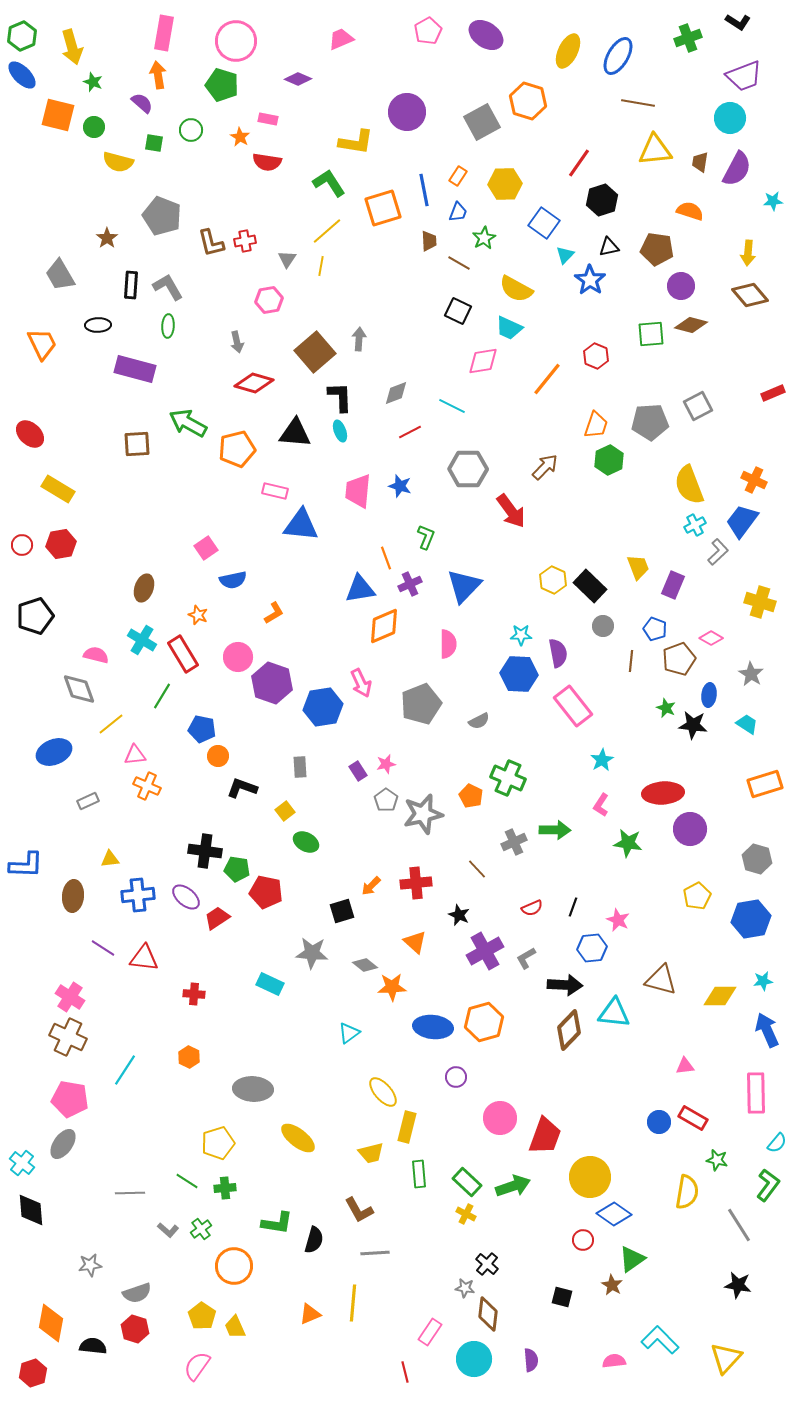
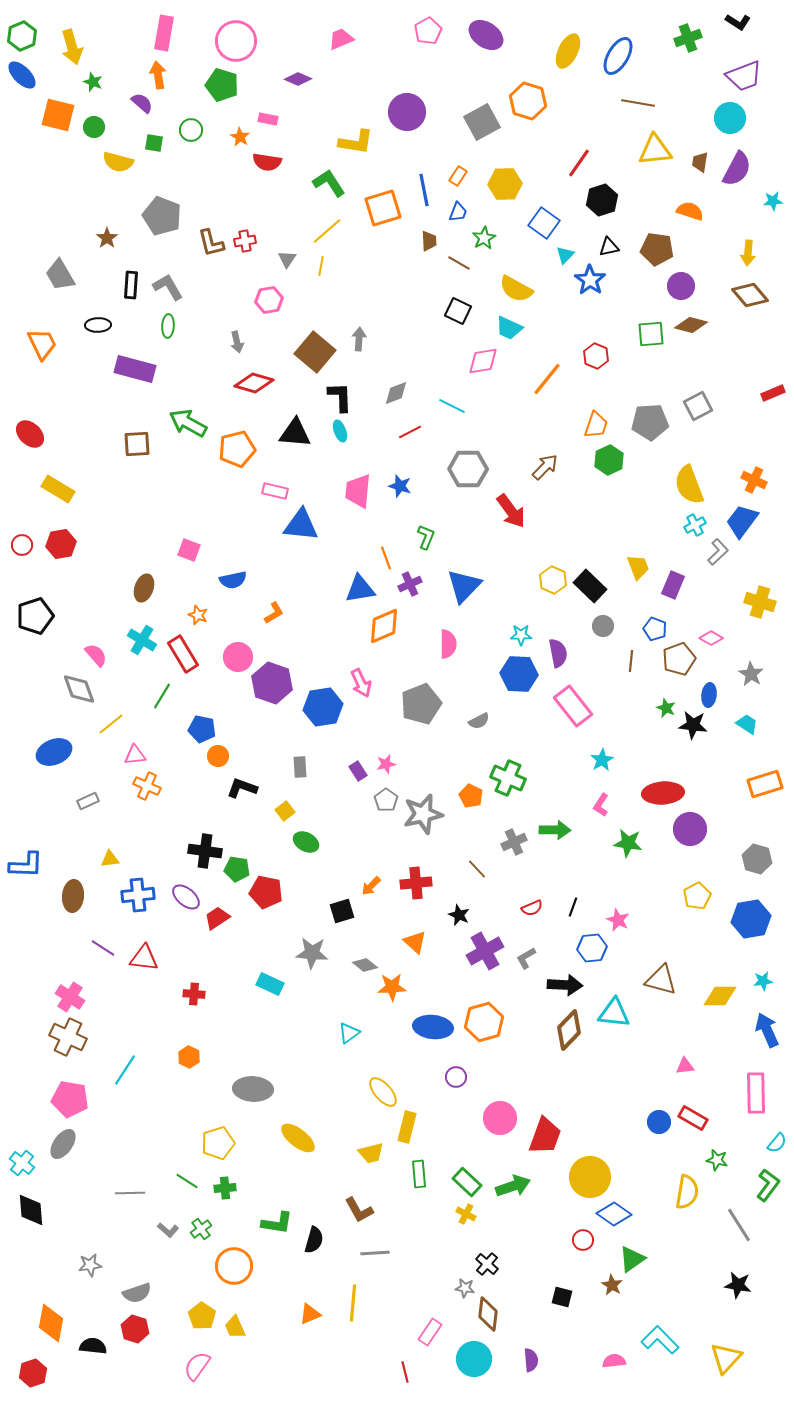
brown square at (315, 352): rotated 9 degrees counterclockwise
pink square at (206, 548): moved 17 px left, 2 px down; rotated 35 degrees counterclockwise
pink semicircle at (96, 655): rotated 35 degrees clockwise
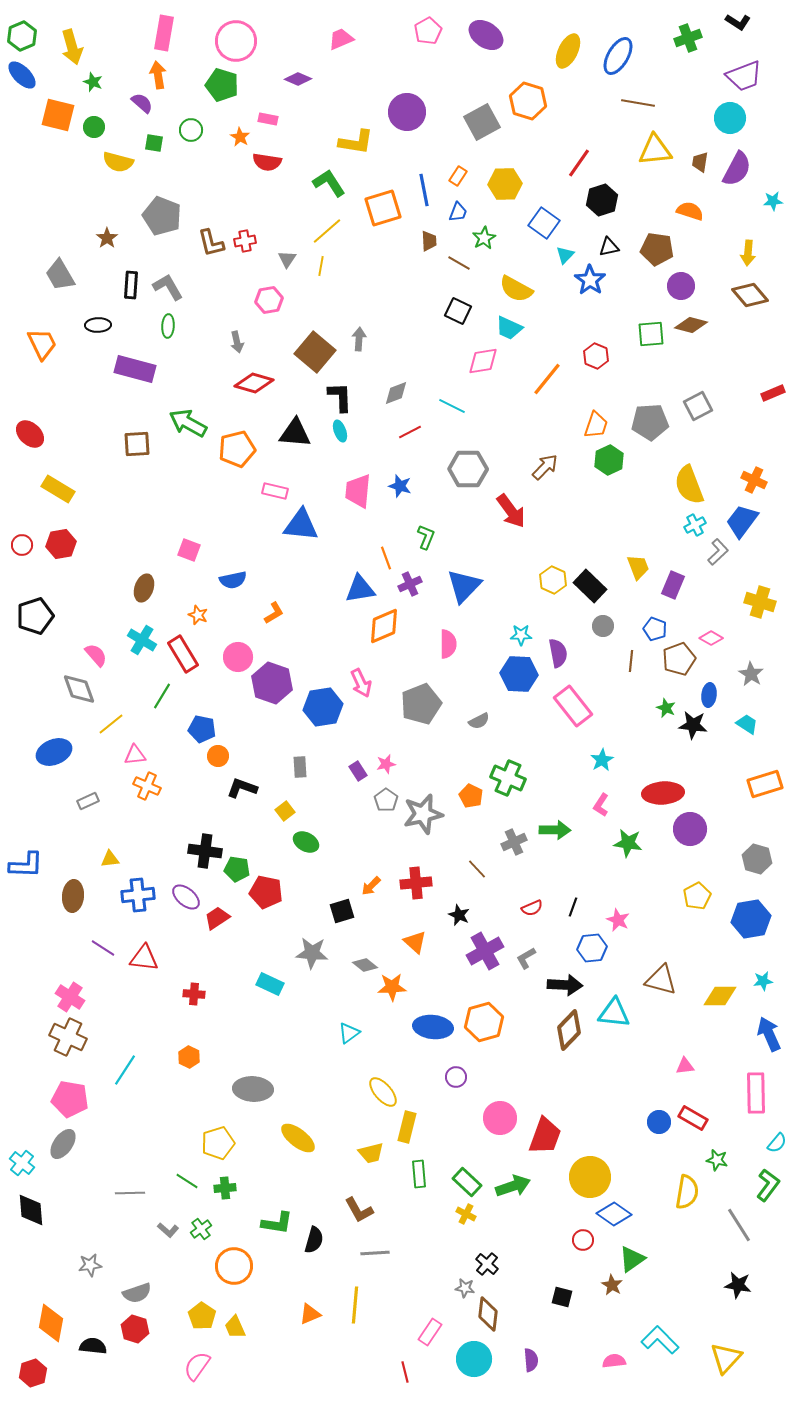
blue arrow at (767, 1030): moved 2 px right, 4 px down
yellow line at (353, 1303): moved 2 px right, 2 px down
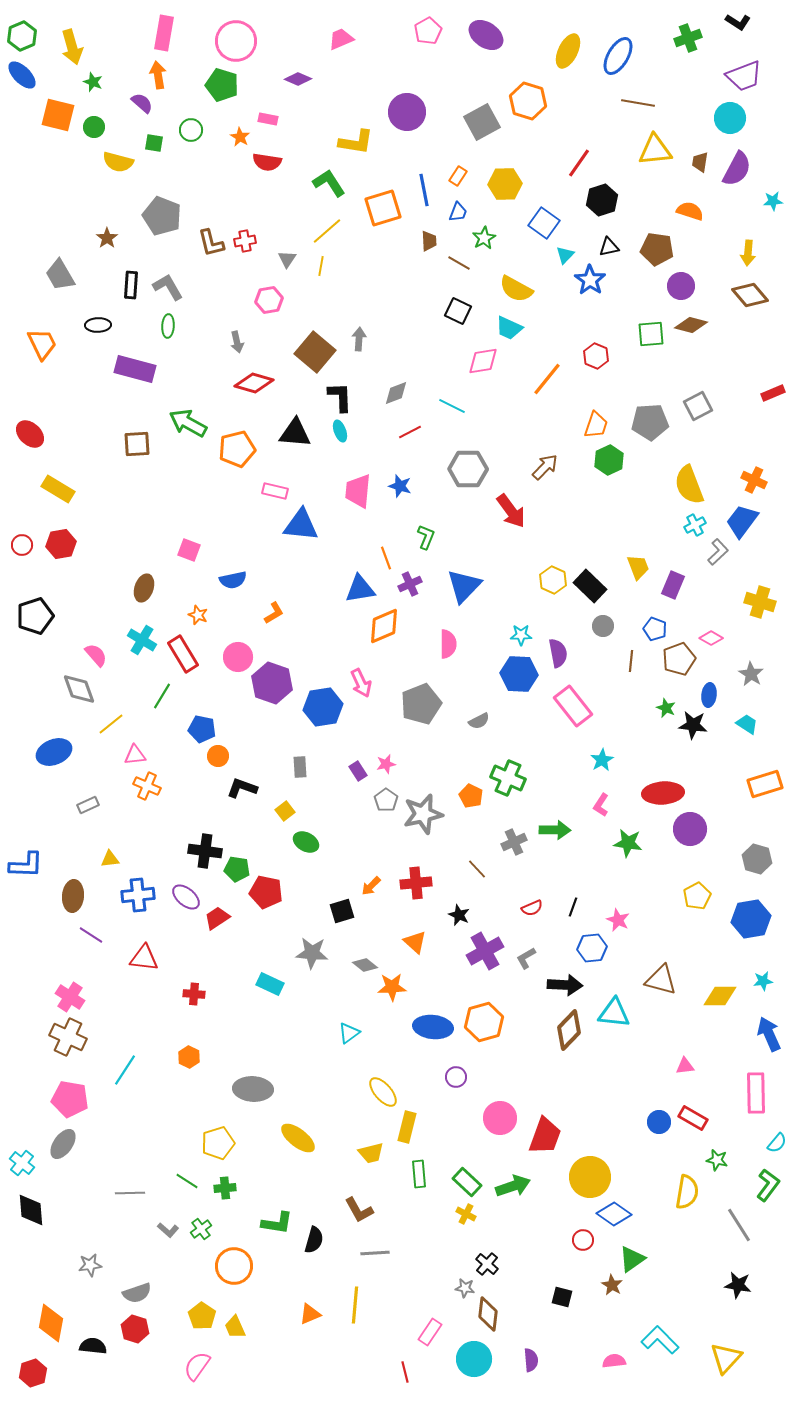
gray rectangle at (88, 801): moved 4 px down
purple line at (103, 948): moved 12 px left, 13 px up
